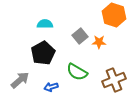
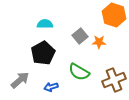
green semicircle: moved 2 px right
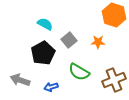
cyan semicircle: rotated 28 degrees clockwise
gray square: moved 11 px left, 4 px down
orange star: moved 1 px left
gray arrow: rotated 120 degrees counterclockwise
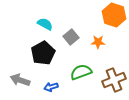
gray square: moved 2 px right, 3 px up
green semicircle: moved 2 px right; rotated 130 degrees clockwise
